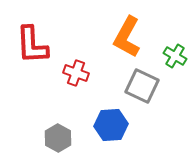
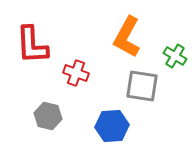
gray square: rotated 16 degrees counterclockwise
blue hexagon: moved 1 px right, 1 px down
gray hexagon: moved 10 px left, 22 px up; rotated 16 degrees counterclockwise
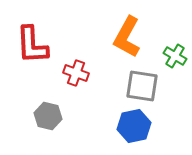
blue hexagon: moved 22 px right; rotated 8 degrees counterclockwise
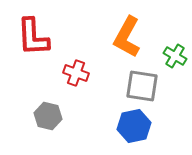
red L-shape: moved 1 px right, 8 px up
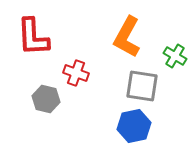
gray hexagon: moved 2 px left, 17 px up
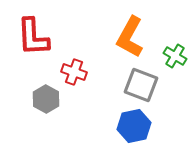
orange L-shape: moved 3 px right
red cross: moved 2 px left, 1 px up
gray square: moved 1 px left, 1 px up; rotated 12 degrees clockwise
gray hexagon: rotated 16 degrees clockwise
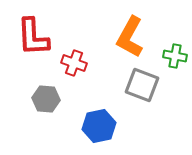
green cross: rotated 20 degrees counterclockwise
red cross: moved 9 px up
gray square: moved 1 px right
gray hexagon: rotated 24 degrees counterclockwise
blue hexagon: moved 35 px left
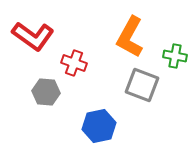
red L-shape: moved 1 px up; rotated 51 degrees counterclockwise
gray hexagon: moved 7 px up
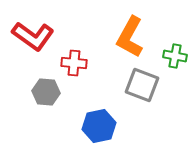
red cross: rotated 15 degrees counterclockwise
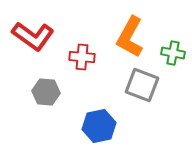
green cross: moved 2 px left, 3 px up
red cross: moved 8 px right, 6 px up
